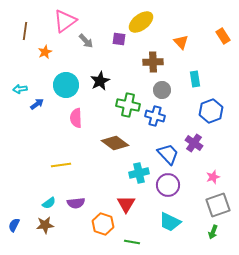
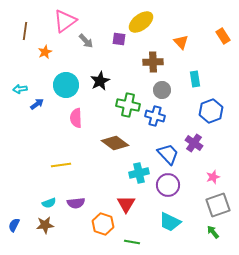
cyan semicircle: rotated 16 degrees clockwise
green arrow: rotated 120 degrees clockwise
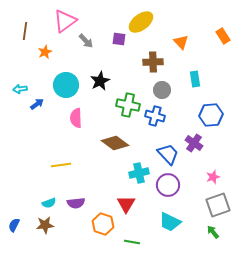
blue hexagon: moved 4 px down; rotated 15 degrees clockwise
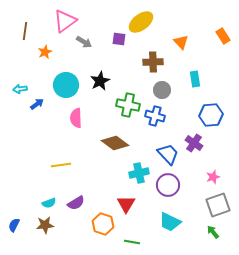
gray arrow: moved 2 px left, 1 px down; rotated 14 degrees counterclockwise
purple semicircle: rotated 24 degrees counterclockwise
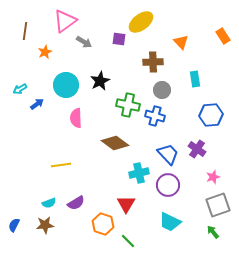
cyan arrow: rotated 24 degrees counterclockwise
purple cross: moved 3 px right, 6 px down
green line: moved 4 px left, 1 px up; rotated 35 degrees clockwise
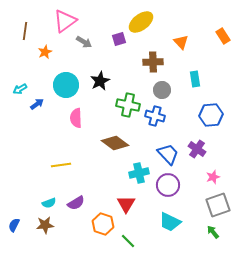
purple square: rotated 24 degrees counterclockwise
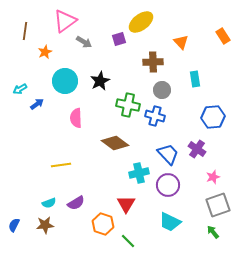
cyan circle: moved 1 px left, 4 px up
blue hexagon: moved 2 px right, 2 px down
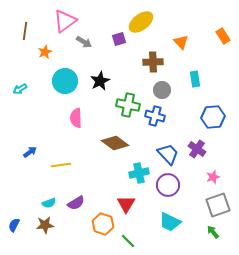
blue arrow: moved 7 px left, 48 px down
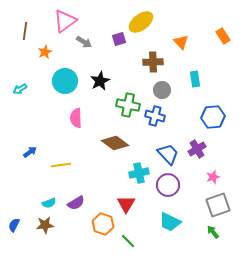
purple cross: rotated 24 degrees clockwise
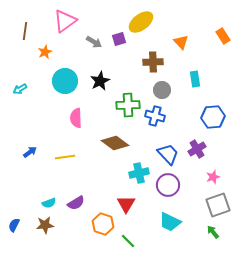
gray arrow: moved 10 px right
green cross: rotated 15 degrees counterclockwise
yellow line: moved 4 px right, 8 px up
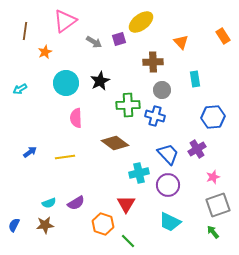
cyan circle: moved 1 px right, 2 px down
